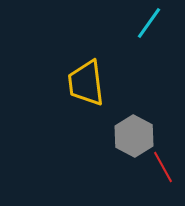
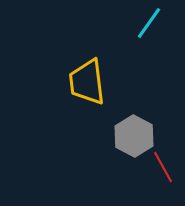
yellow trapezoid: moved 1 px right, 1 px up
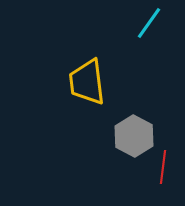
red line: rotated 36 degrees clockwise
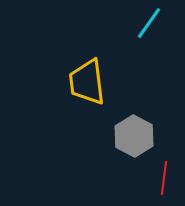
red line: moved 1 px right, 11 px down
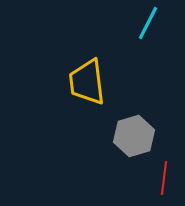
cyan line: moved 1 px left; rotated 8 degrees counterclockwise
gray hexagon: rotated 15 degrees clockwise
